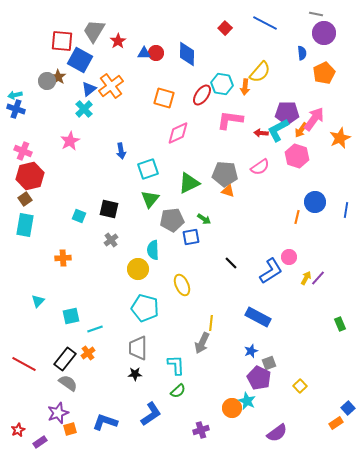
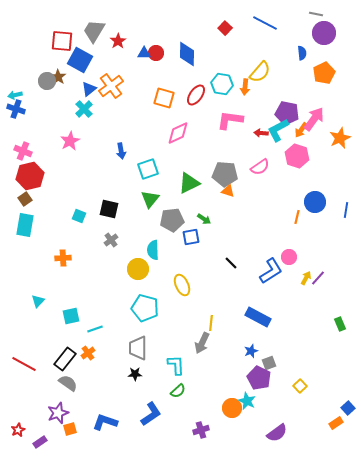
red ellipse at (202, 95): moved 6 px left
purple pentagon at (287, 113): rotated 10 degrees clockwise
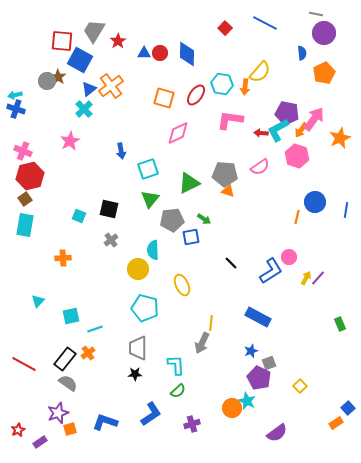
red circle at (156, 53): moved 4 px right
purple cross at (201, 430): moved 9 px left, 6 px up
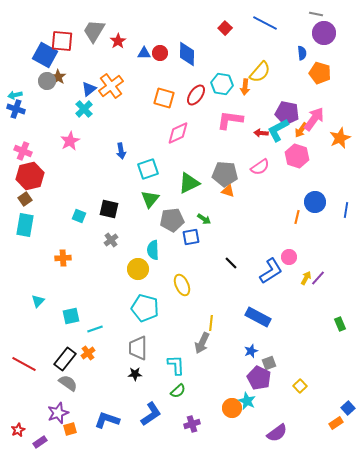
blue square at (80, 60): moved 35 px left, 5 px up
orange pentagon at (324, 73): moved 4 px left; rotated 30 degrees counterclockwise
blue L-shape at (105, 422): moved 2 px right, 2 px up
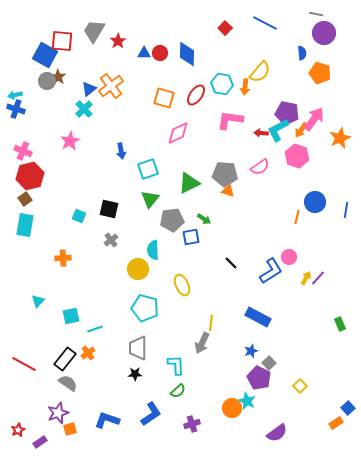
gray square at (269, 363): rotated 24 degrees counterclockwise
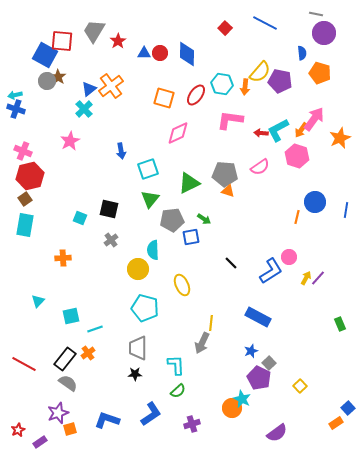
purple pentagon at (287, 113): moved 7 px left, 32 px up
cyan square at (79, 216): moved 1 px right, 2 px down
cyan star at (247, 401): moved 5 px left, 2 px up
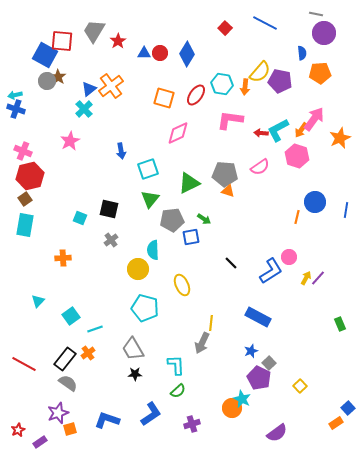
blue diamond at (187, 54): rotated 30 degrees clockwise
orange pentagon at (320, 73): rotated 20 degrees counterclockwise
cyan square at (71, 316): rotated 24 degrees counterclockwise
gray trapezoid at (138, 348): moved 5 px left, 1 px down; rotated 30 degrees counterclockwise
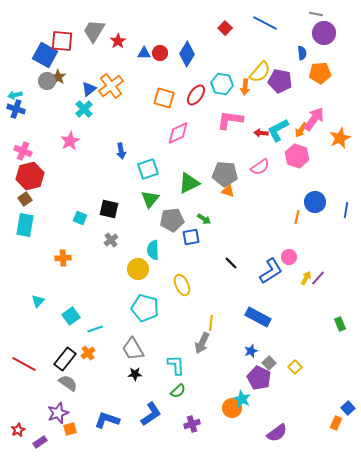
yellow square at (300, 386): moved 5 px left, 19 px up
orange rectangle at (336, 423): rotated 32 degrees counterclockwise
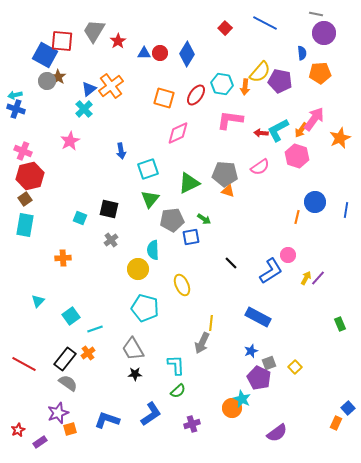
pink circle at (289, 257): moved 1 px left, 2 px up
gray square at (269, 363): rotated 24 degrees clockwise
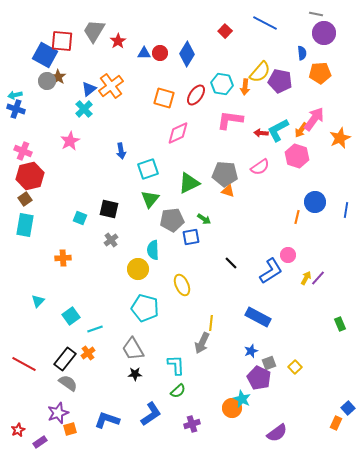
red square at (225, 28): moved 3 px down
